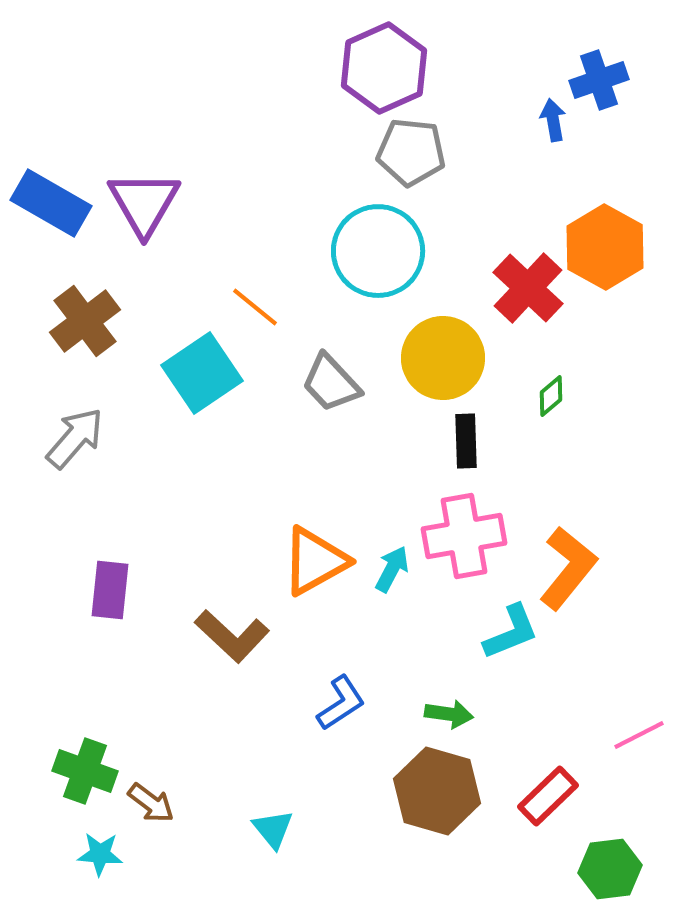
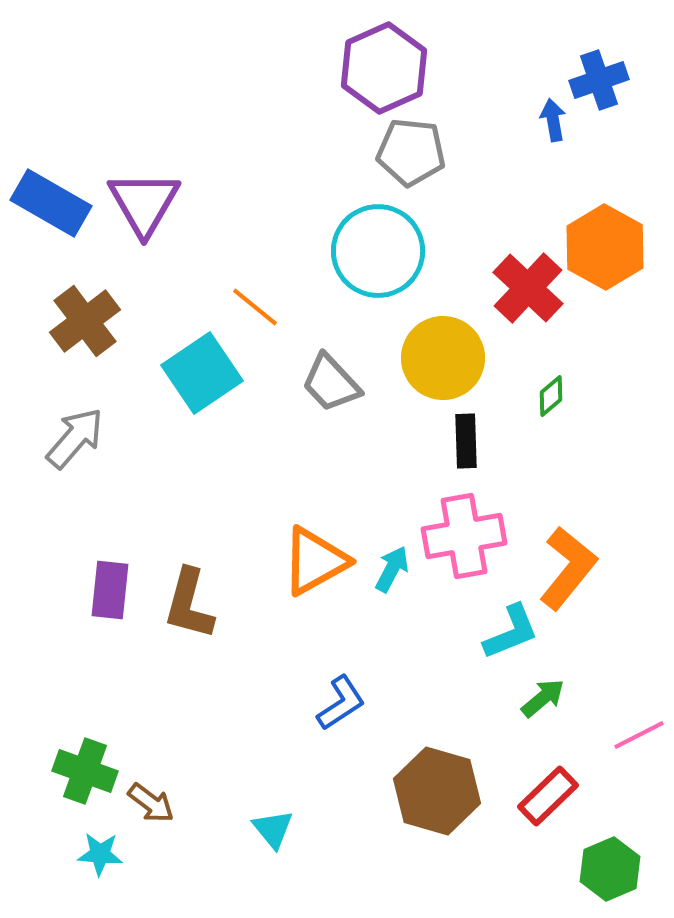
brown L-shape: moved 43 px left, 32 px up; rotated 62 degrees clockwise
green arrow: moved 94 px right, 16 px up; rotated 48 degrees counterclockwise
green hexagon: rotated 16 degrees counterclockwise
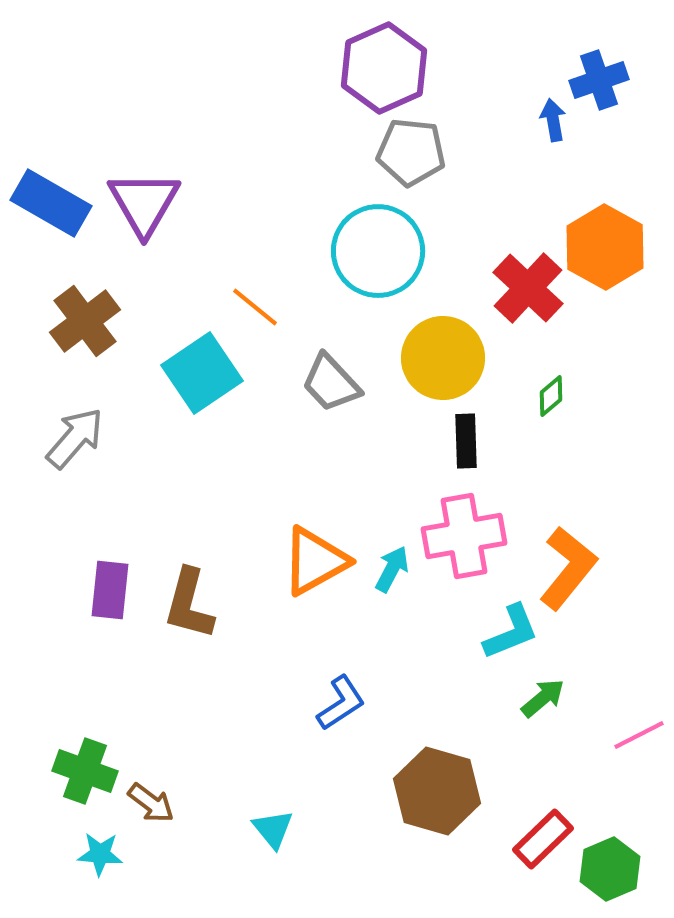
red rectangle: moved 5 px left, 43 px down
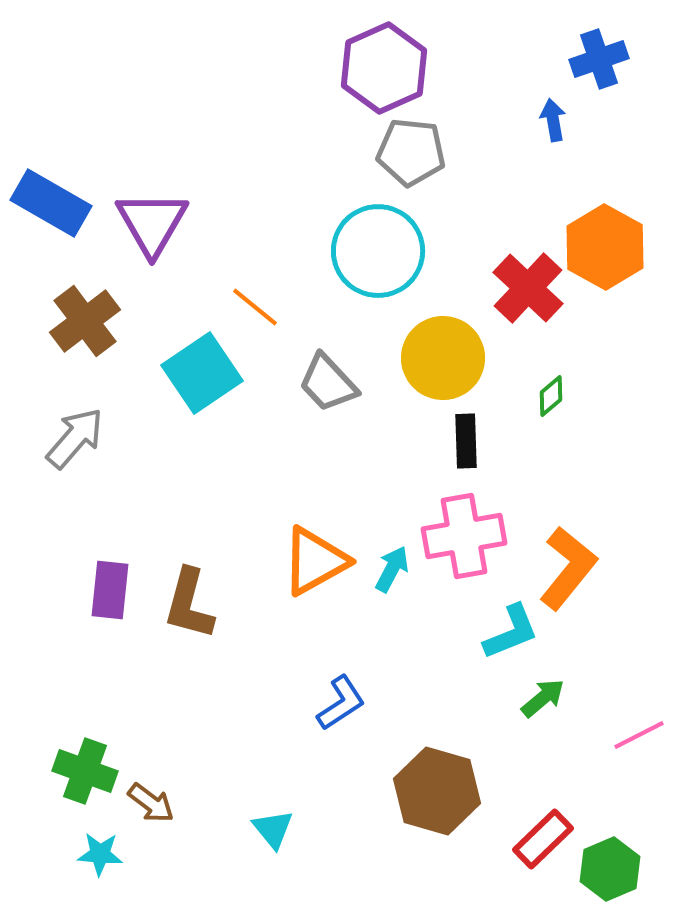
blue cross: moved 21 px up
purple triangle: moved 8 px right, 20 px down
gray trapezoid: moved 3 px left
